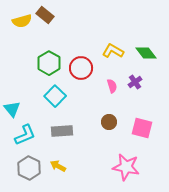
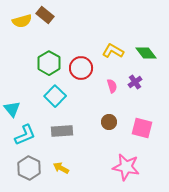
yellow arrow: moved 3 px right, 2 px down
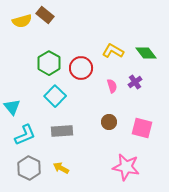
cyan triangle: moved 2 px up
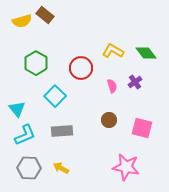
green hexagon: moved 13 px left
cyan triangle: moved 5 px right, 2 px down
brown circle: moved 2 px up
gray hexagon: rotated 25 degrees counterclockwise
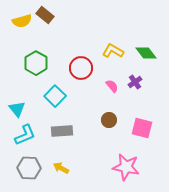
pink semicircle: rotated 24 degrees counterclockwise
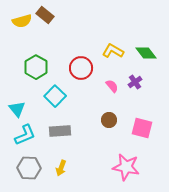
green hexagon: moved 4 px down
gray rectangle: moved 2 px left
yellow arrow: rotated 98 degrees counterclockwise
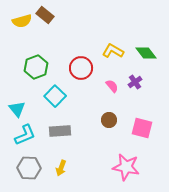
green hexagon: rotated 10 degrees clockwise
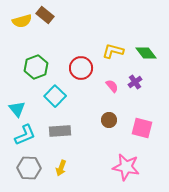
yellow L-shape: rotated 15 degrees counterclockwise
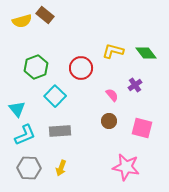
purple cross: moved 3 px down
pink semicircle: moved 9 px down
brown circle: moved 1 px down
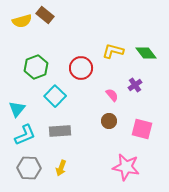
cyan triangle: rotated 18 degrees clockwise
pink square: moved 1 px down
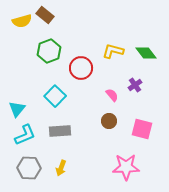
green hexagon: moved 13 px right, 16 px up
pink star: rotated 12 degrees counterclockwise
